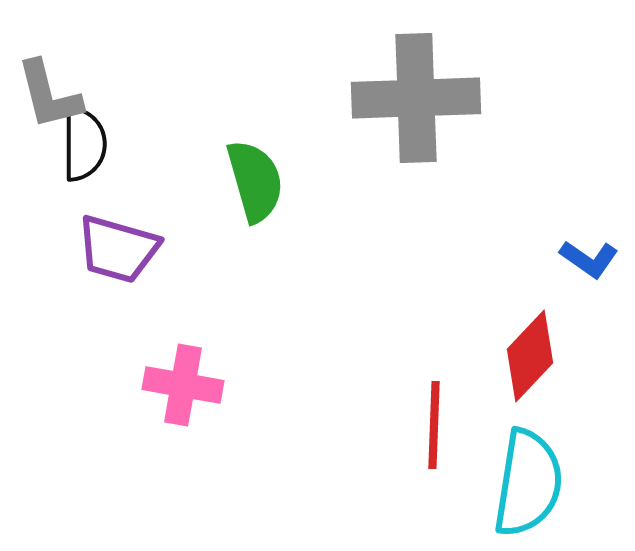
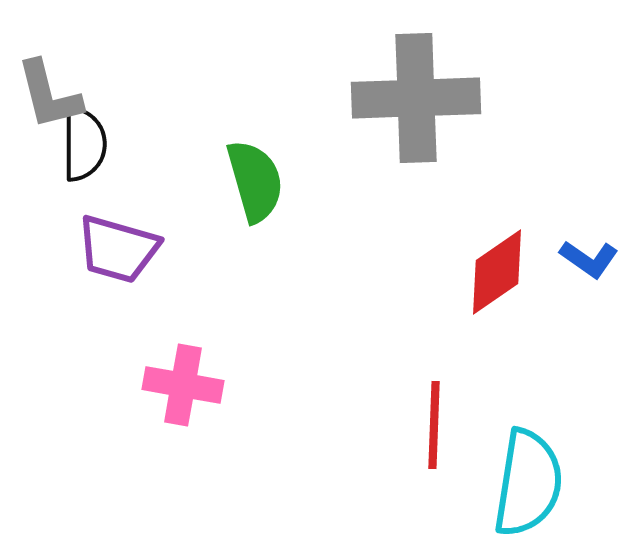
red diamond: moved 33 px left, 84 px up; rotated 12 degrees clockwise
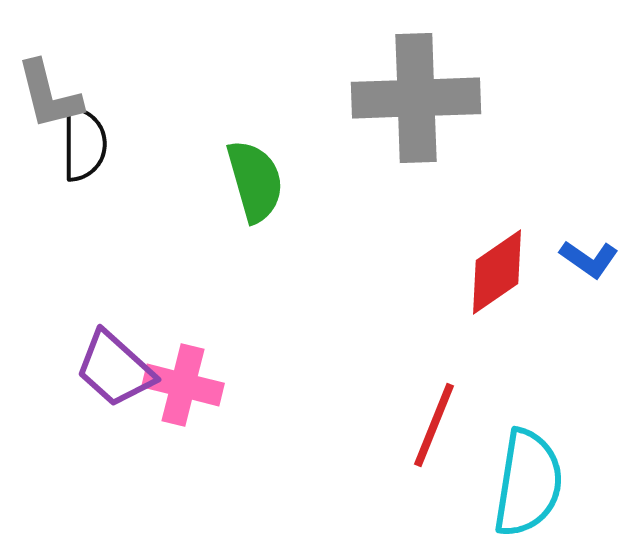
purple trapezoid: moved 3 px left, 120 px down; rotated 26 degrees clockwise
pink cross: rotated 4 degrees clockwise
red line: rotated 20 degrees clockwise
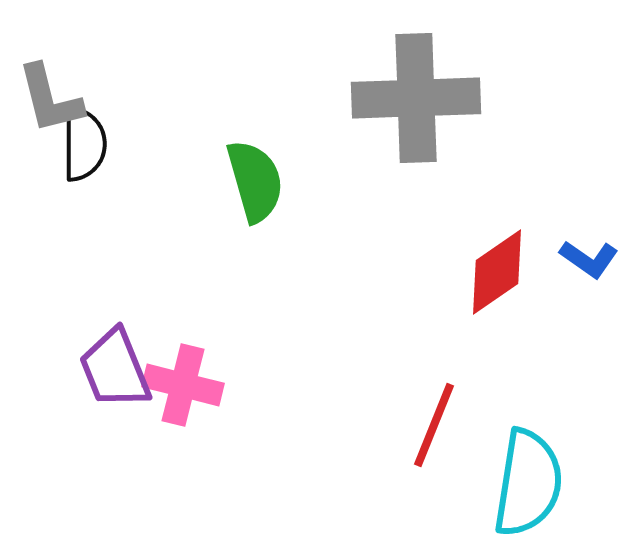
gray L-shape: moved 1 px right, 4 px down
purple trapezoid: rotated 26 degrees clockwise
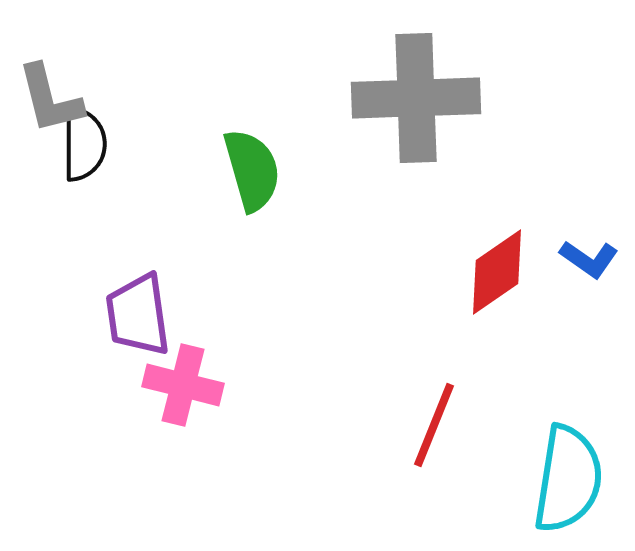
green semicircle: moved 3 px left, 11 px up
purple trapezoid: moved 23 px right, 54 px up; rotated 14 degrees clockwise
cyan semicircle: moved 40 px right, 4 px up
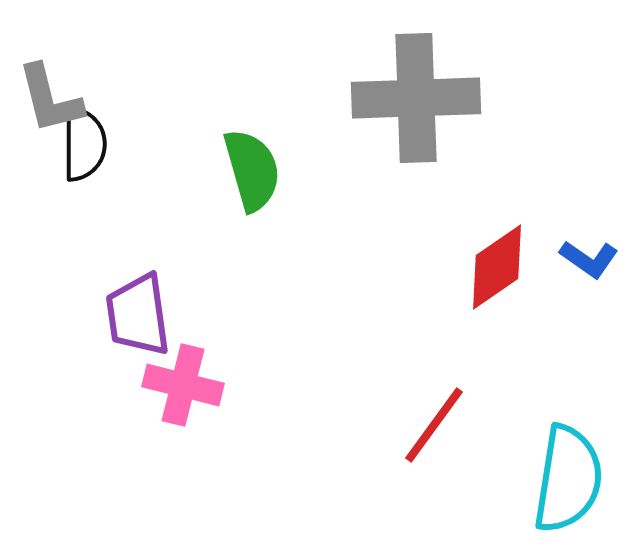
red diamond: moved 5 px up
red line: rotated 14 degrees clockwise
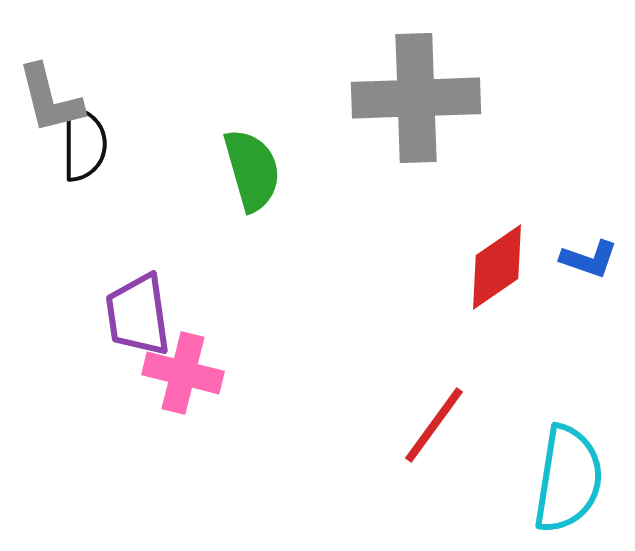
blue L-shape: rotated 16 degrees counterclockwise
pink cross: moved 12 px up
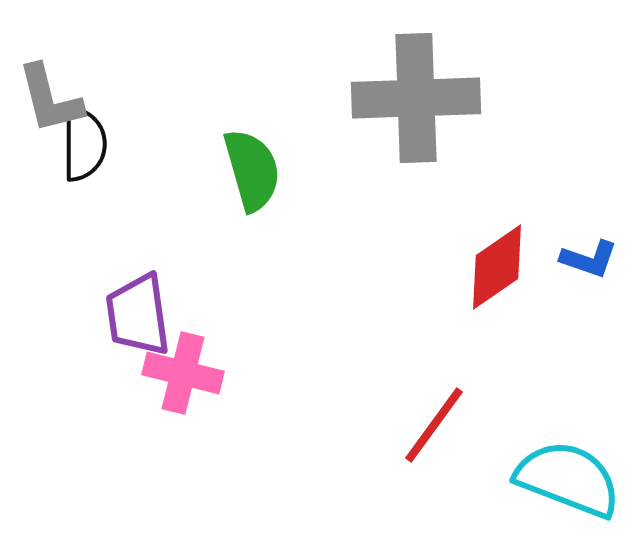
cyan semicircle: rotated 78 degrees counterclockwise
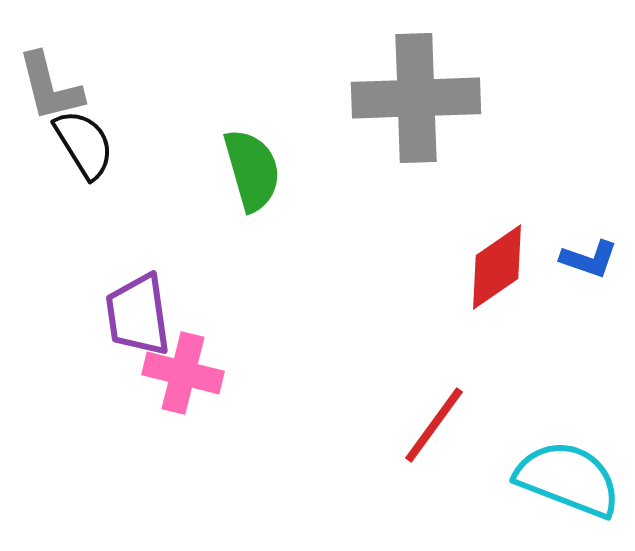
gray L-shape: moved 12 px up
black semicircle: rotated 32 degrees counterclockwise
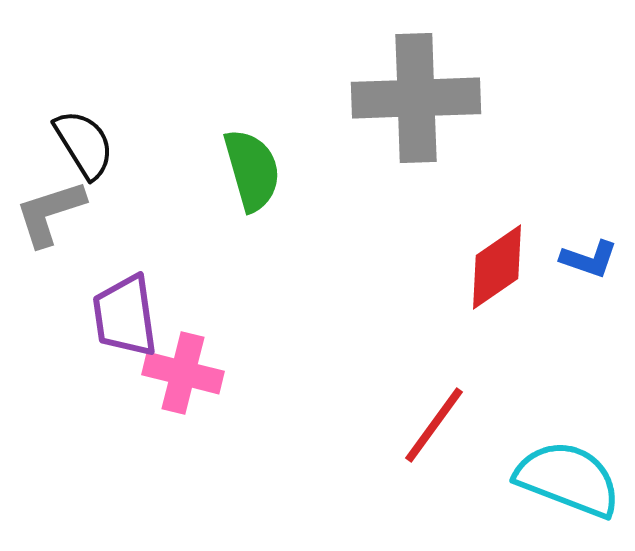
gray L-shape: moved 126 px down; rotated 86 degrees clockwise
purple trapezoid: moved 13 px left, 1 px down
